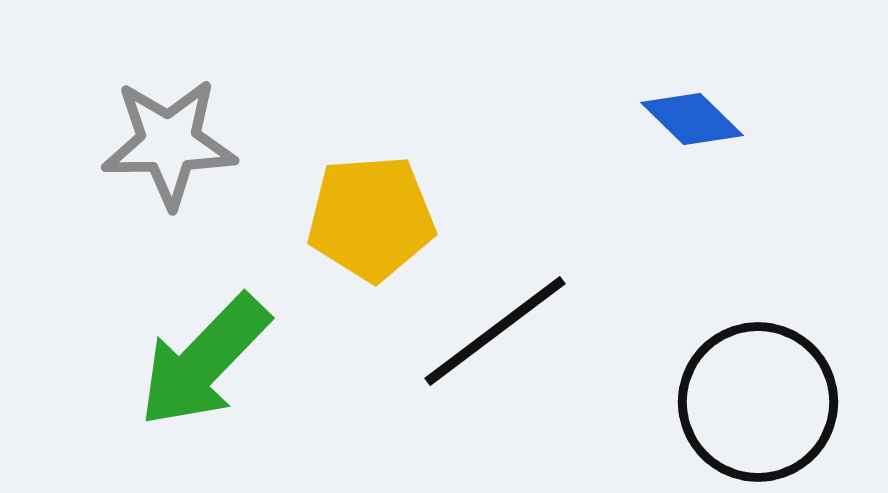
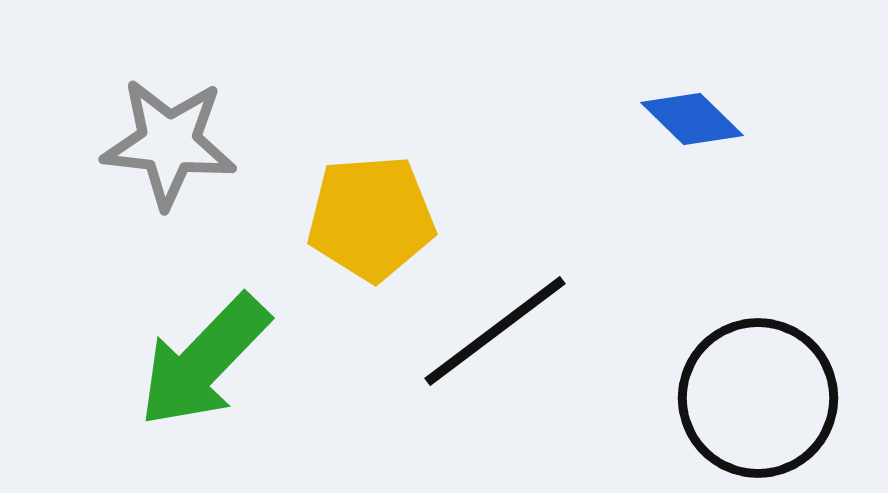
gray star: rotated 7 degrees clockwise
black circle: moved 4 px up
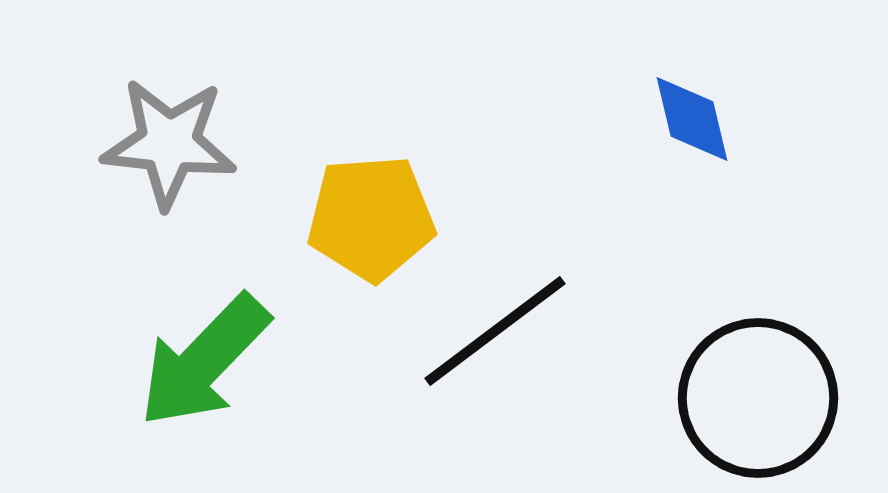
blue diamond: rotated 32 degrees clockwise
